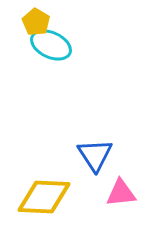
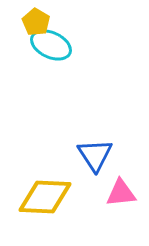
yellow diamond: moved 1 px right
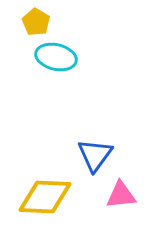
cyan ellipse: moved 5 px right, 12 px down; rotated 12 degrees counterclockwise
blue triangle: rotated 9 degrees clockwise
pink triangle: moved 2 px down
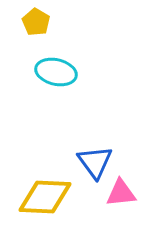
cyan ellipse: moved 15 px down
blue triangle: moved 7 px down; rotated 12 degrees counterclockwise
pink triangle: moved 2 px up
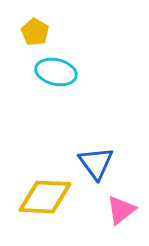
yellow pentagon: moved 1 px left, 10 px down
blue triangle: moved 1 px right, 1 px down
pink triangle: moved 17 px down; rotated 32 degrees counterclockwise
